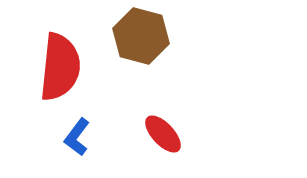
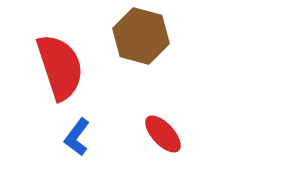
red semicircle: rotated 24 degrees counterclockwise
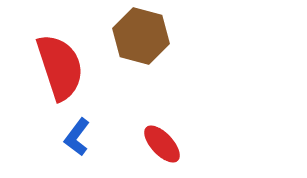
red ellipse: moved 1 px left, 10 px down
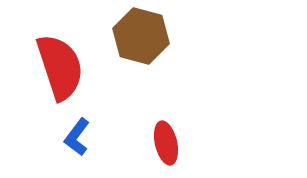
red ellipse: moved 4 px right, 1 px up; rotated 30 degrees clockwise
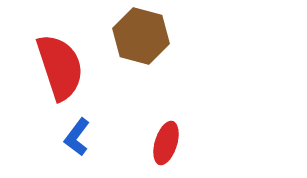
red ellipse: rotated 30 degrees clockwise
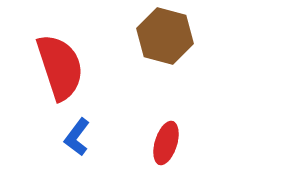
brown hexagon: moved 24 px right
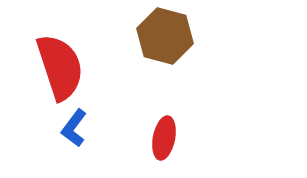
blue L-shape: moved 3 px left, 9 px up
red ellipse: moved 2 px left, 5 px up; rotated 6 degrees counterclockwise
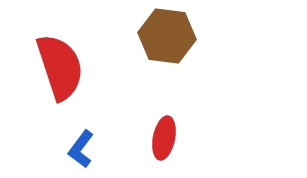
brown hexagon: moved 2 px right; rotated 8 degrees counterclockwise
blue L-shape: moved 7 px right, 21 px down
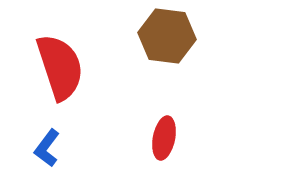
blue L-shape: moved 34 px left, 1 px up
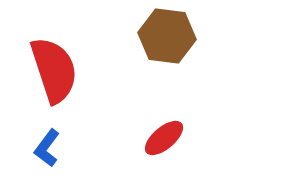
red semicircle: moved 6 px left, 3 px down
red ellipse: rotated 39 degrees clockwise
